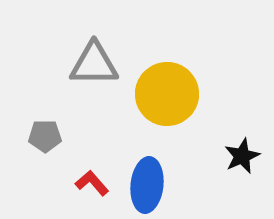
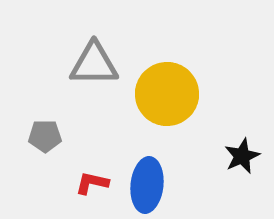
red L-shape: rotated 36 degrees counterclockwise
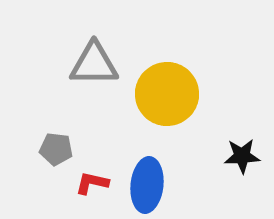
gray pentagon: moved 11 px right, 13 px down; rotated 8 degrees clockwise
black star: rotated 21 degrees clockwise
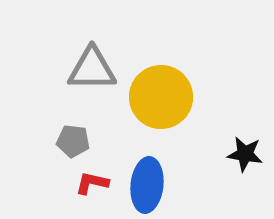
gray triangle: moved 2 px left, 5 px down
yellow circle: moved 6 px left, 3 px down
gray pentagon: moved 17 px right, 8 px up
black star: moved 3 px right, 2 px up; rotated 12 degrees clockwise
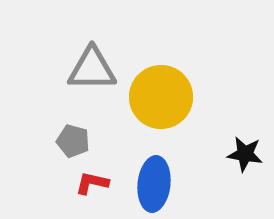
gray pentagon: rotated 8 degrees clockwise
blue ellipse: moved 7 px right, 1 px up
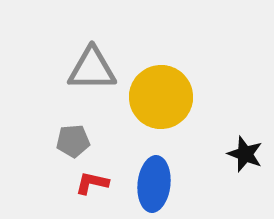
gray pentagon: rotated 20 degrees counterclockwise
black star: rotated 12 degrees clockwise
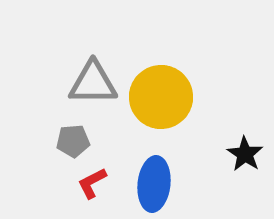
gray triangle: moved 1 px right, 14 px down
black star: rotated 12 degrees clockwise
red L-shape: rotated 40 degrees counterclockwise
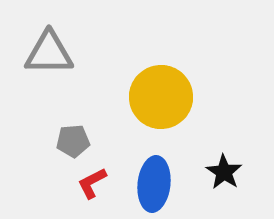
gray triangle: moved 44 px left, 30 px up
black star: moved 21 px left, 18 px down
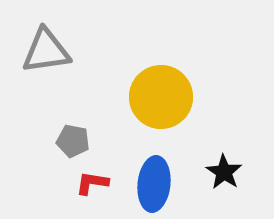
gray triangle: moved 3 px left, 2 px up; rotated 8 degrees counterclockwise
gray pentagon: rotated 16 degrees clockwise
red L-shape: rotated 36 degrees clockwise
